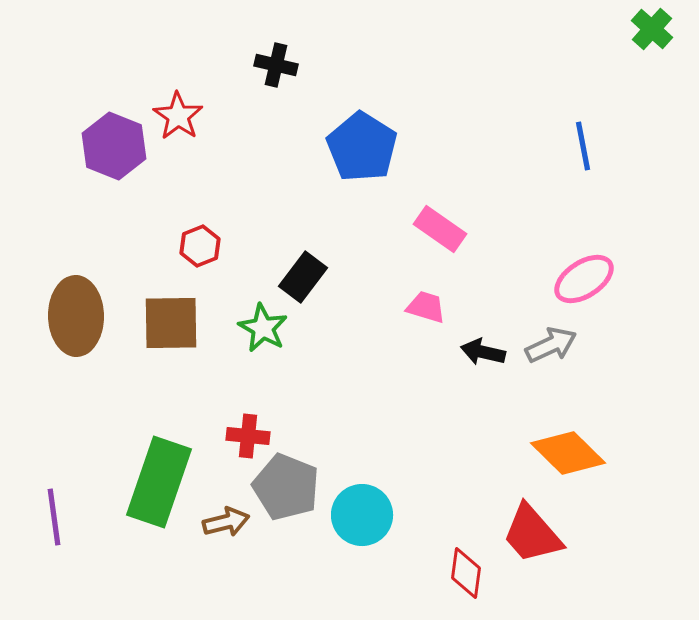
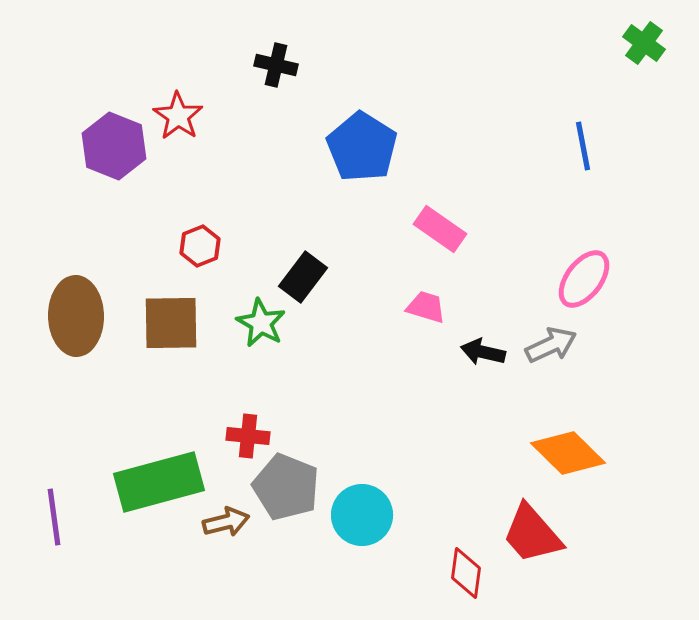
green cross: moved 8 px left, 14 px down; rotated 6 degrees counterclockwise
pink ellipse: rotated 20 degrees counterclockwise
green star: moved 2 px left, 5 px up
green rectangle: rotated 56 degrees clockwise
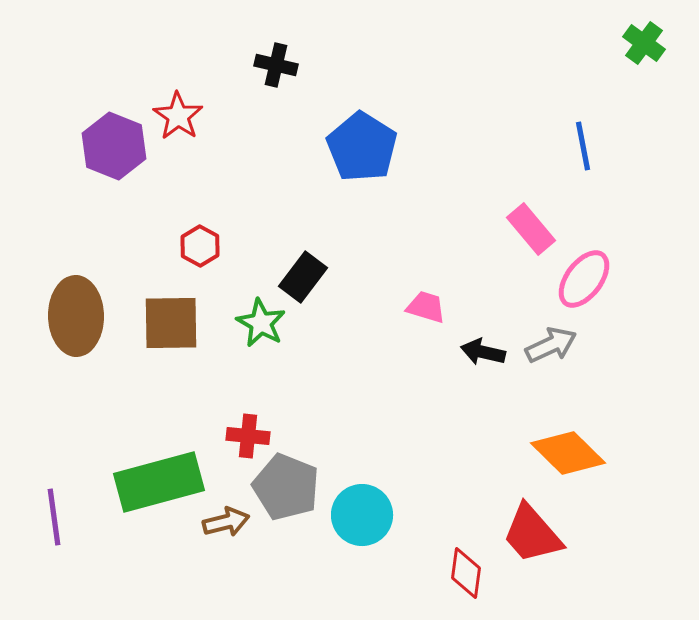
pink rectangle: moved 91 px right; rotated 15 degrees clockwise
red hexagon: rotated 9 degrees counterclockwise
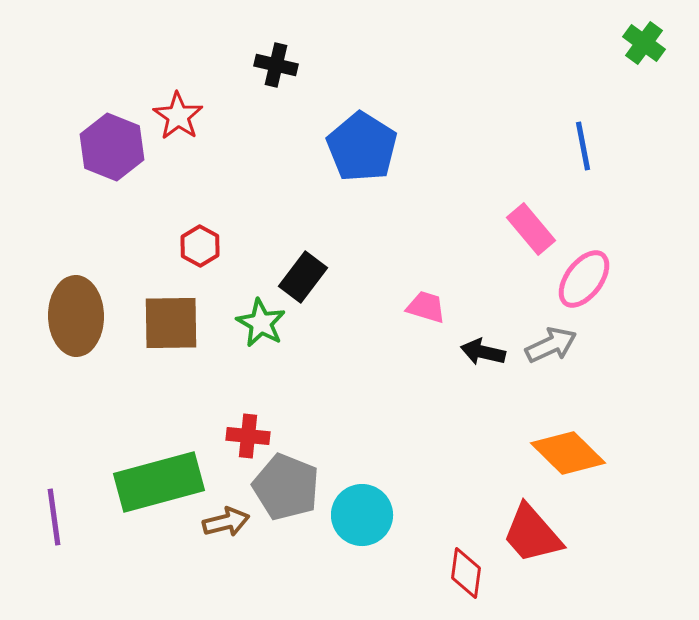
purple hexagon: moved 2 px left, 1 px down
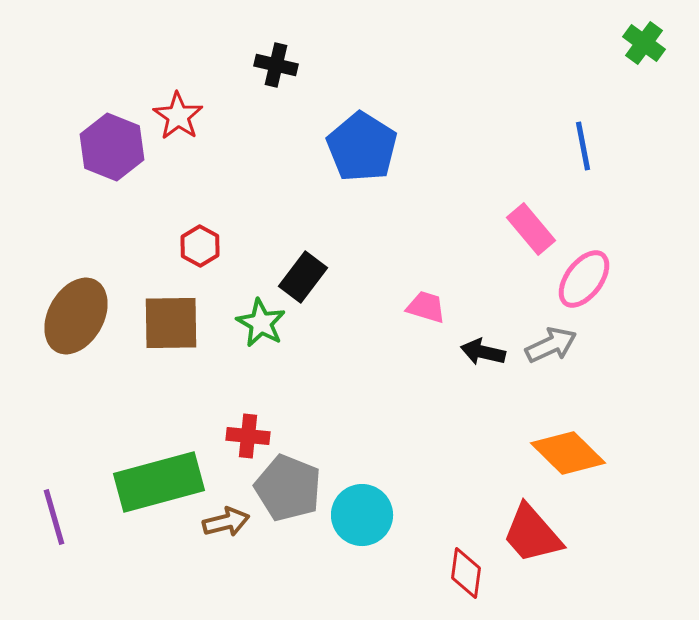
brown ellipse: rotated 30 degrees clockwise
gray pentagon: moved 2 px right, 1 px down
purple line: rotated 8 degrees counterclockwise
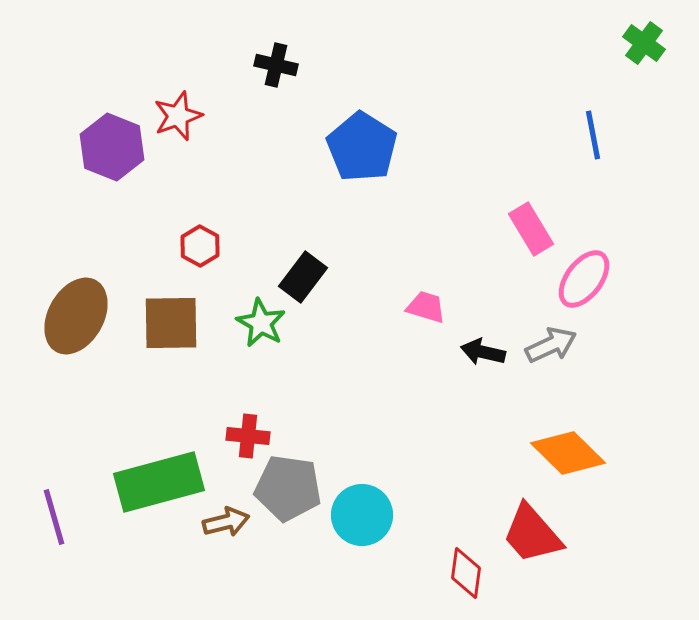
red star: rotated 18 degrees clockwise
blue line: moved 10 px right, 11 px up
pink rectangle: rotated 9 degrees clockwise
gray pentagon: rotated 14 degrees counterclockwise
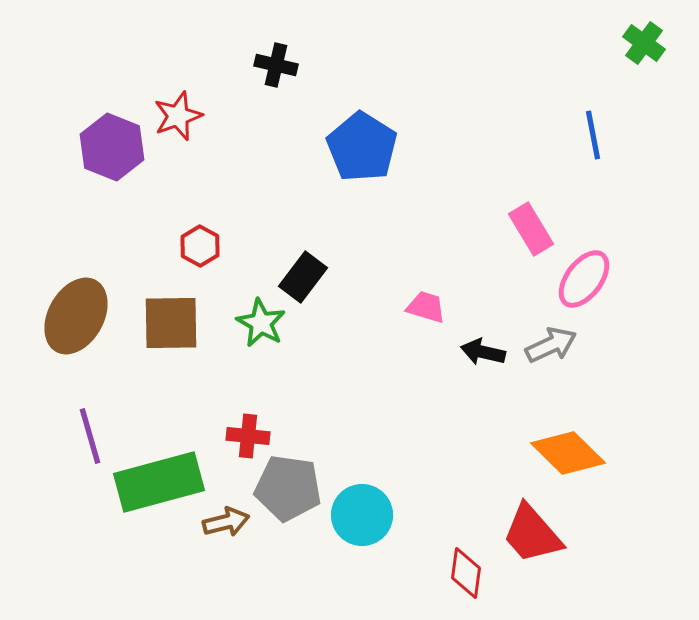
purple line: moved 36 px right, 81 px up
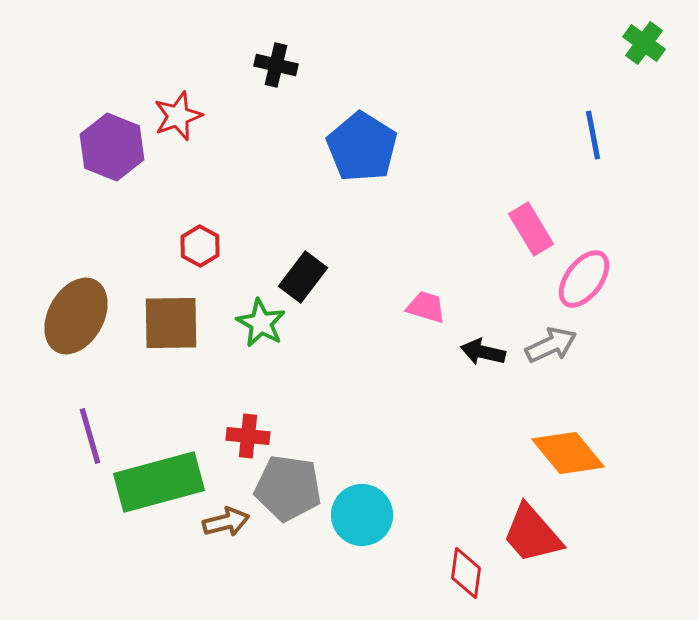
orange diamond: rotated 6 degrees clockwise
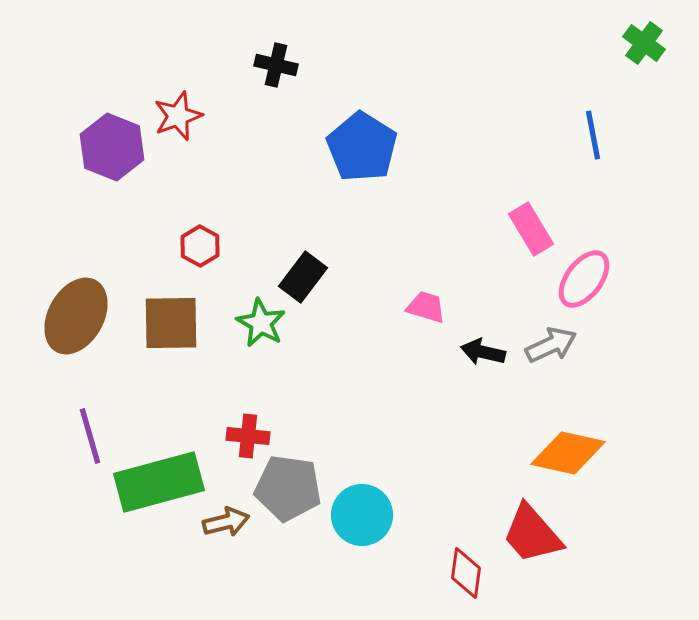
orange diamond: rotated 38 degrees counterclockwise
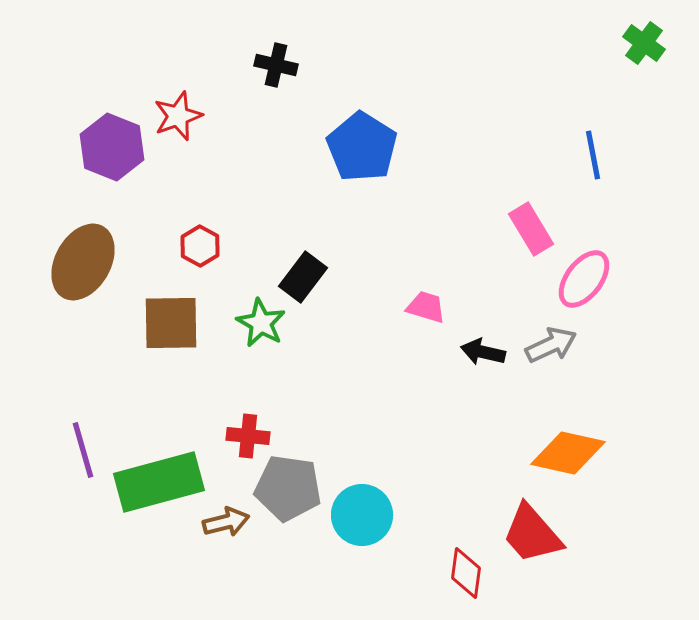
blue line: moved 20 px down
brown ellipse: moved 7 px right, 54 px up
purple line: moved 7 px left, 14 px down
